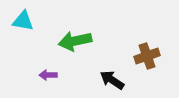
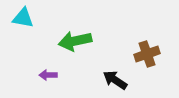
cyan triangle: moved 3 px up
brown cross: moved 2 px up
black arrow: moved 3 px right
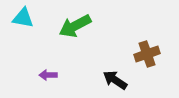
green arrow: moved 15 px up; rotated 16 degrees counterclockwise
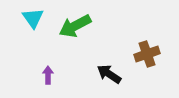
cyan triangle: moved 10 px right; rotated 45 degrees clockwise
purple arrow: rotated 90 degrees clockwise
black arrow: moved 6 px left, 6 px up
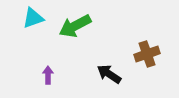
cyan triangle: rotated 45 degrees clockwise
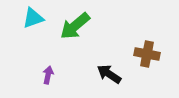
green arrow: rotated 12 degrees counterclockwise
brown cross: rotated 30 degrees clockwise
purple arrow: rotated 12 degrees clockwise
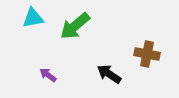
cyan triangle: rotated 10 degrees clockwise
purple arrow: rotated 66 degrees counterclockwise
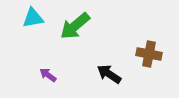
brown cross: moved 2 px right
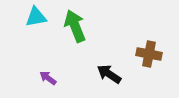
cyan triangle: moved 3 px right, 1 px up
green arrow: rotated 108 degrees clockwise
purple arrow: moved 3 px down
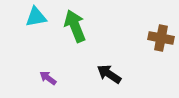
brown cross: moved 12 px right, 16 px up
